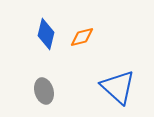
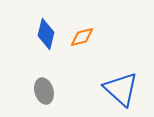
blue triangle: moved 3 px right, 2 px down
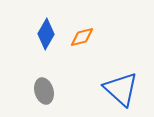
blue diamond: rotated 16 degrees clockwise
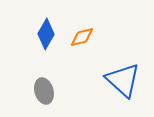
blue triangle: moved 2 px right, 9 px up
